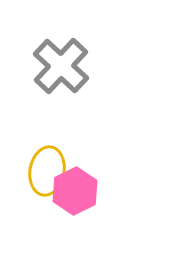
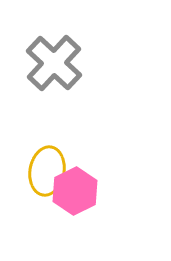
gray cross: moved 7 px left, 3 px up
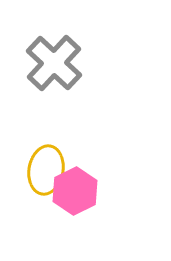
yellow ellipse: moved 1 px left, 1 px up
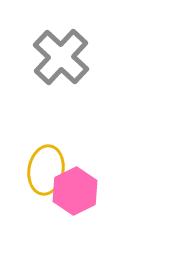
gray cross: moved 7 px right, 6 px up
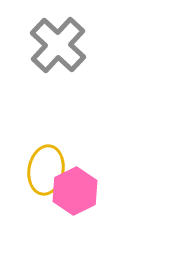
gray cross: moved 3 px left, 12 px up
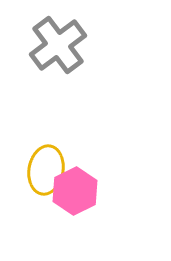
gray cross: rotated 10 degrees clockwise
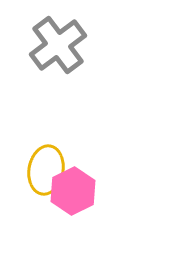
pink hexagon: moved 2 px left
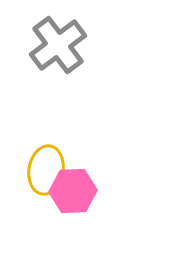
pink hexagon: rotated 24 degrees clockwise
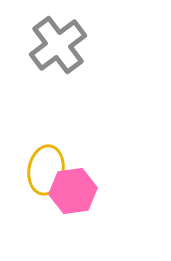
pink hexagon: rotated 6 degrees counterclockwise
